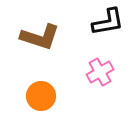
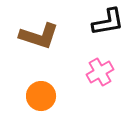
brown L-shape: moved 1 px left, 1 px up
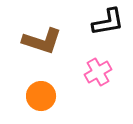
brown L-shape: moved 3 px right, 5 px down
pink cross: moved 2 px left
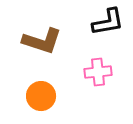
pink cross: rotated 24 degrees clockwise
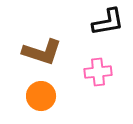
brown L-shape: moved 11 px down
